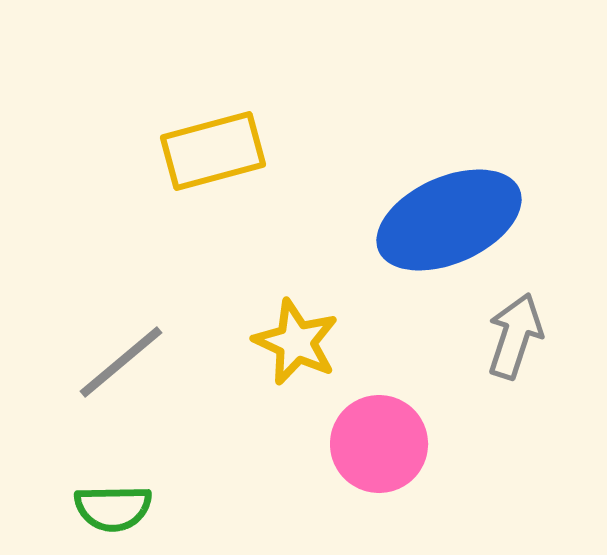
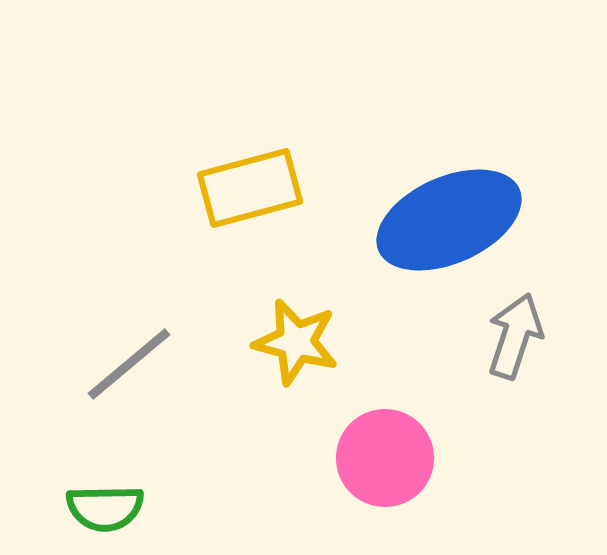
yellow rectangle: moved 37 px right, 37 px down
yellow star: rotated 10 degrees counterclockwise
gray line: moved 8 px right, 2 px down
pink circle: moved 6 px right, 14 px down
green semicircle: moved 8 px left
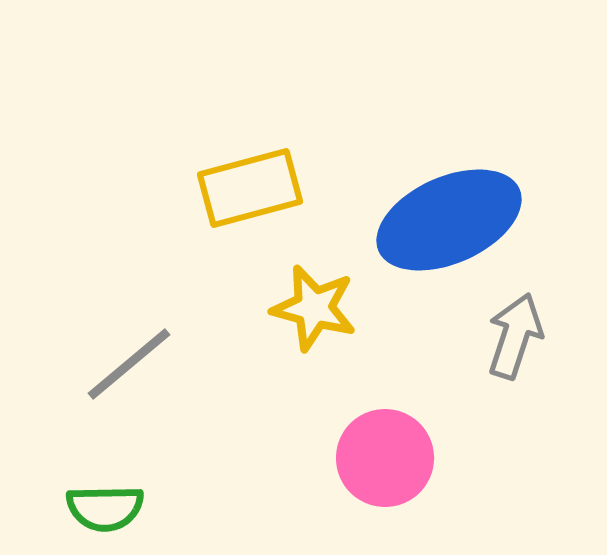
yellow star: moved 18 px right, 34 px up
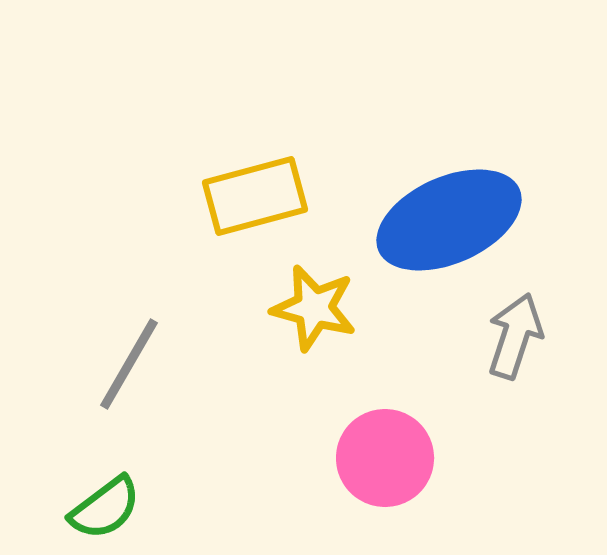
yellow rectangle: moved 5 px right, 8 px down
gray line: rotated 20 degrees counterclockwise
green semicircle: rotated 36 degrees counterclockwise
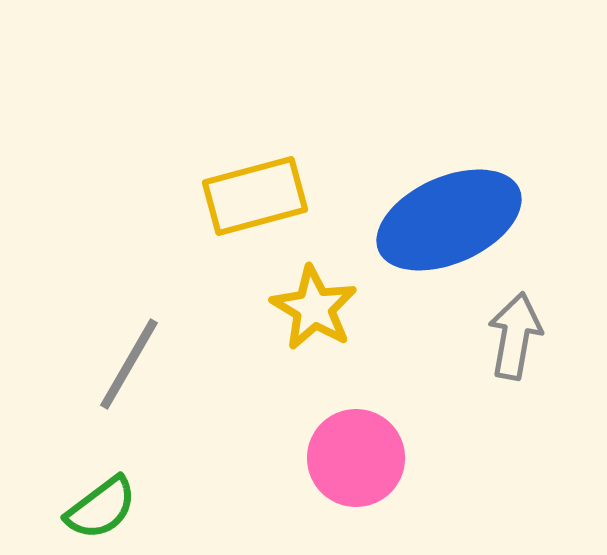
yellow star: rotated 16 degrees clockwise
gray arrow: rotated 8 degrees counterclockwise
pink circle: moved 29 px left
green semicircle: moved 4 px left
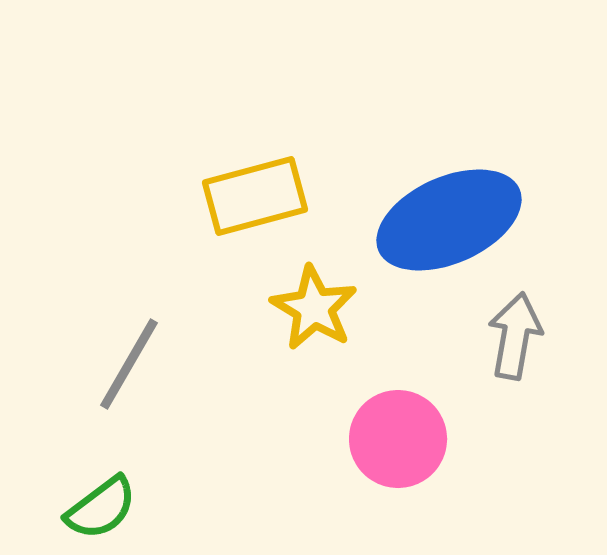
pink circle: moved 42 px right, 19 px up
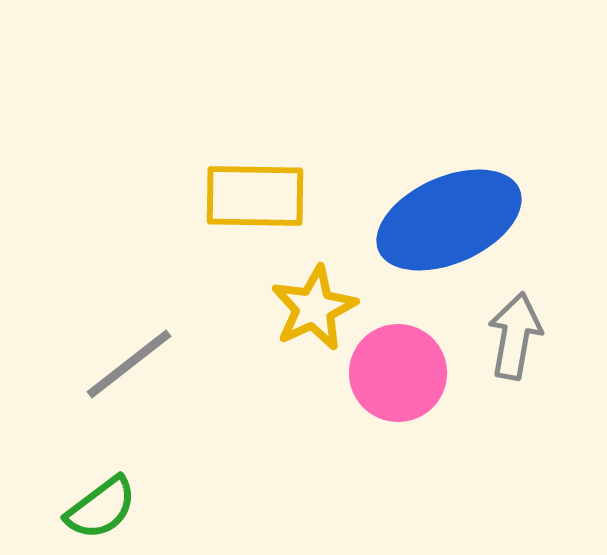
yellow rectangle: rotated 16 degrees clockwise
yellow star: rotated 16 degrees clockwise
gray line: rotated 22 degrees clockwise
pink circle: moved 66 px up
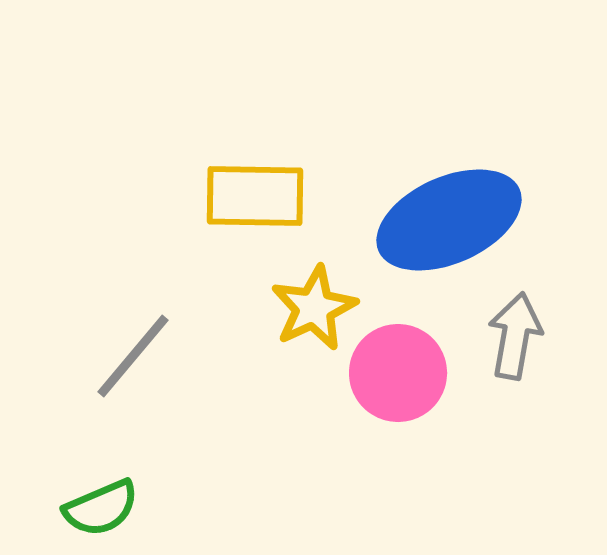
gray line: moved 4 px right, 8 px up; rotated 12 degrees counterclockwise
green semicircle: rotated 14 degrees clockwise
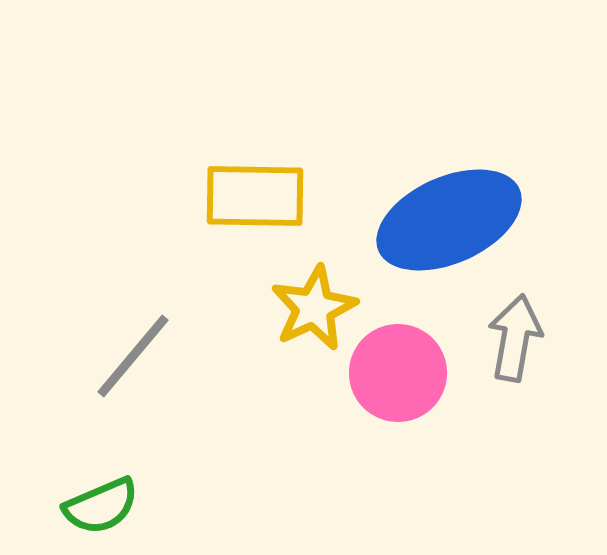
gray arrow: moved 2 px down
green semicircle: moved 2 px up
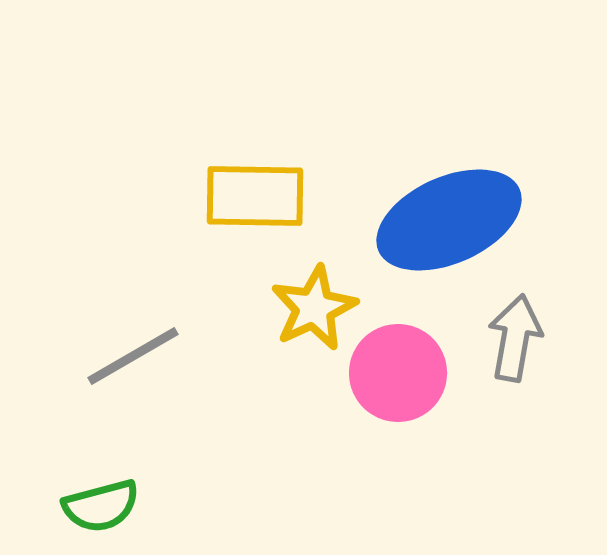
gray line: rotated 20 degrees clockwise
green semicircle: rotated 8 degrees clockwise
